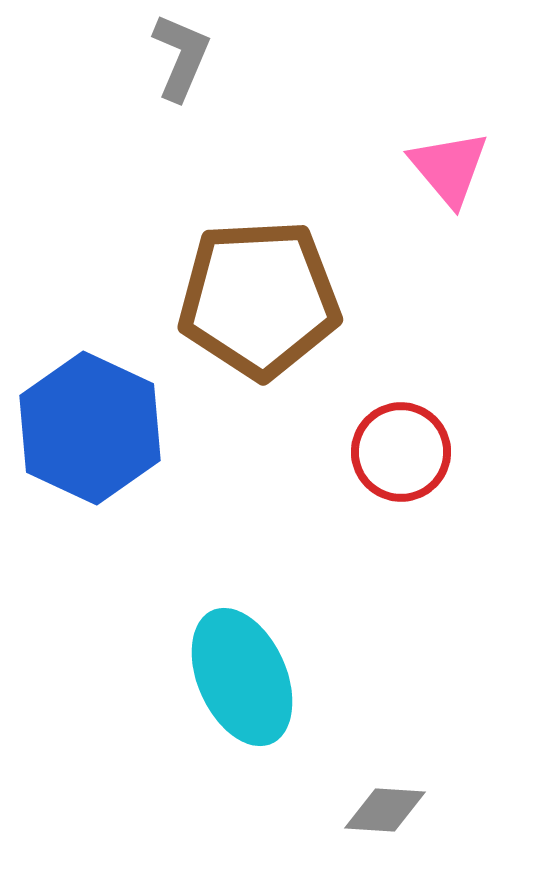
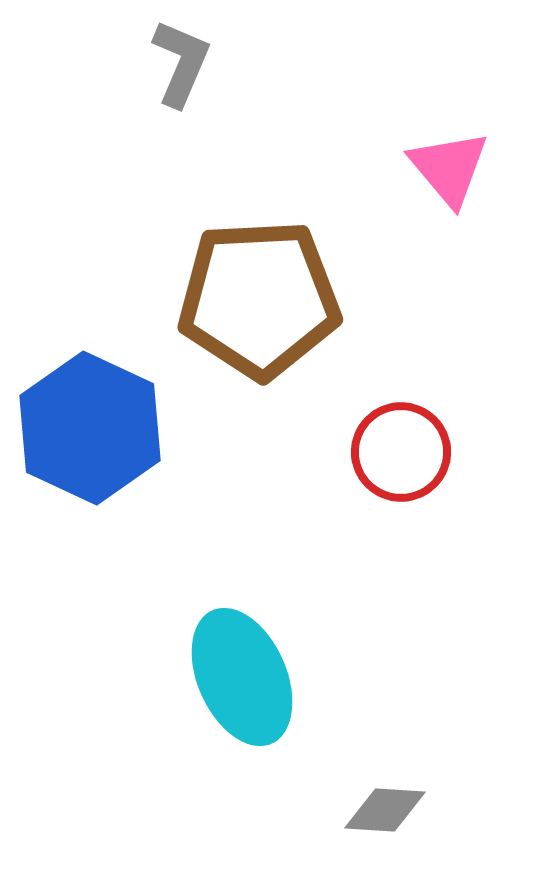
gray L-shape: moved 6 px down
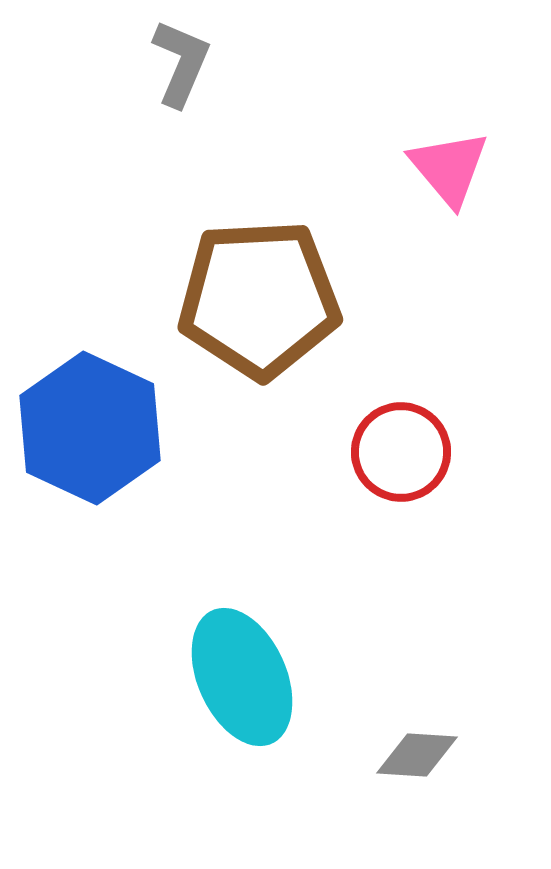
gray diamond: moved 32 px right, 55 px up
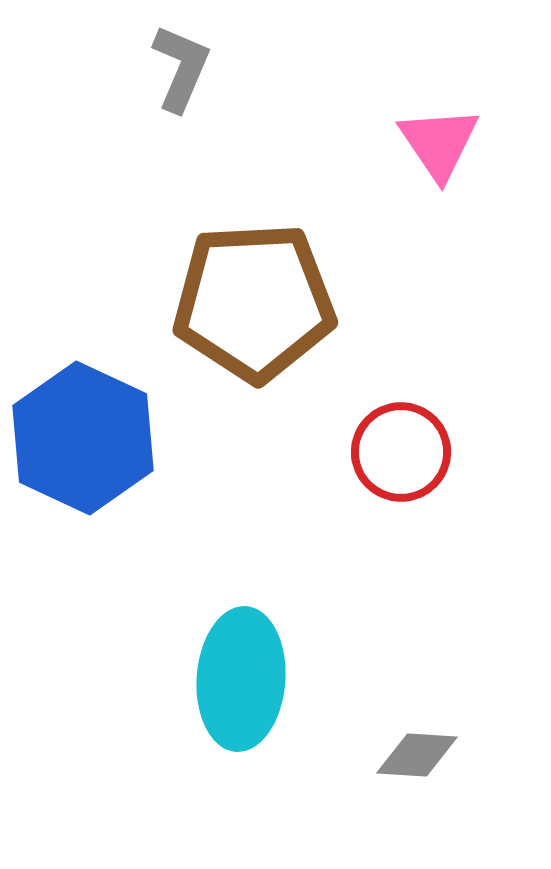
gray L-shape: moved 5 px down
pink triangle: moved 10 px left, 25 px up; rotated 6 degrees clockwise
brown pentagon: moved 5 px left, 3 px down
blue hexagon: moved 7 px left, 10 px down
cyan ellipse: moved 1 px left, 2 px down; rotated 28 degrees clockwise
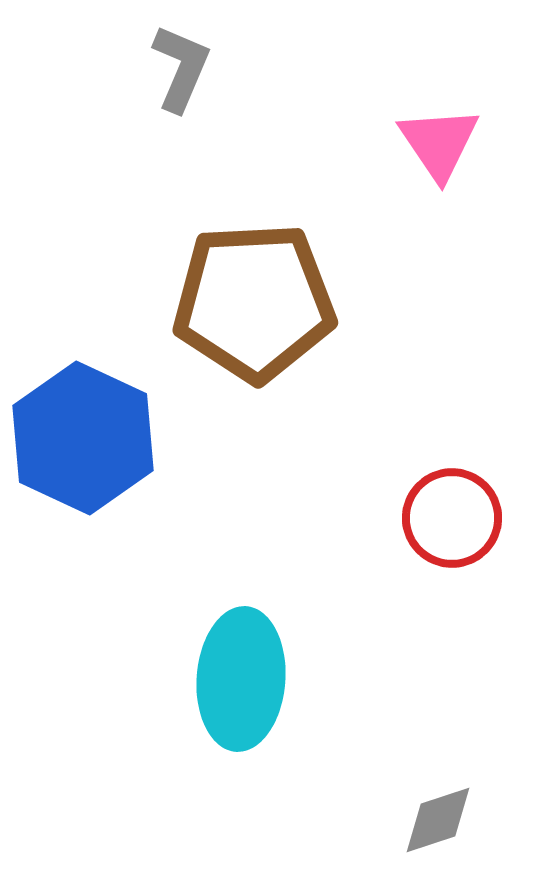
red circle: moved 51 px right, 66 px down
gray diamond: moved 21 px right, 65 px down; rotated 22 degrees counterclockwise
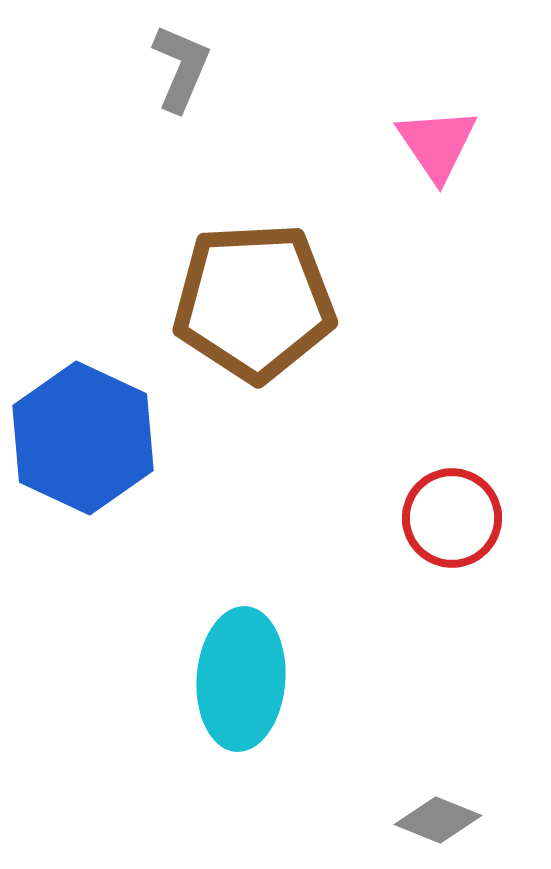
pink triangle: moved 2 px left, 1 px down
gray diamond: rotated 40 degrees clockwise
